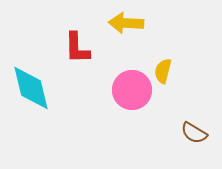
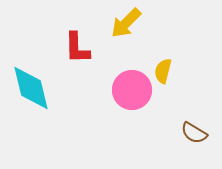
yellow arrow: rotated 48 degrees counterclockwise
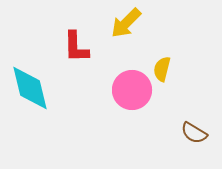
red L-shape: moved 1 px left, 1 px up
yellow semicircle: moved 1 px left, 2 px up
cyan diamond: moved 1 px left
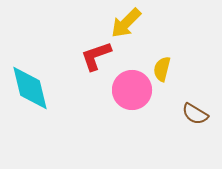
red L-shape: moved 20 px right, 9 px down; rotated 72 degrees clockwise
brown semicircle: moved 1 px right, 19 px up
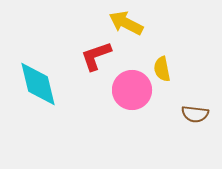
yellow arrow: rotated 72 degrees clockwise
yellow semicircle: rotated 25 degrees counterclockwise
cyan diamond: moved 8 px right, 4 px up
brown semicircle: rotated 24 degrees counterclockwise
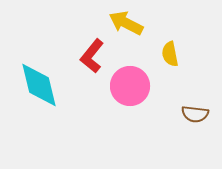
red L-shape: moved 4 px left; rotated 32 degrees counterclockwise
yellow semicircle: moved 8 px right, 15 px up
cyan diamond: moved 1 px right, 1 px down
pink circle: moved 2 px left, 4 px up
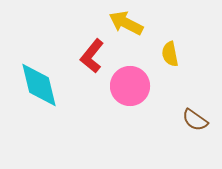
brown semicircle: moved 6 px down; rotated 28 degrees clockwise
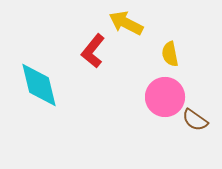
red L-shape: moved 1 px right, 5 px up
pink circle: moved 35 px right, 11 px down
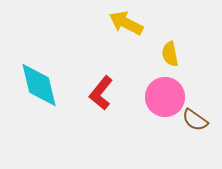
red L-shape: moved 8 px right, 42 px down
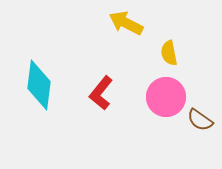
yellow semicircle: moved 1 px left, 1 px up
cyan diamond: rotated 21 degrees clockwise
pink circle: moved 1 px right
brown semicircle: moved 5 px right
